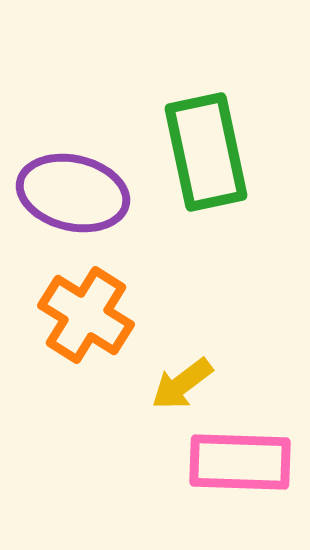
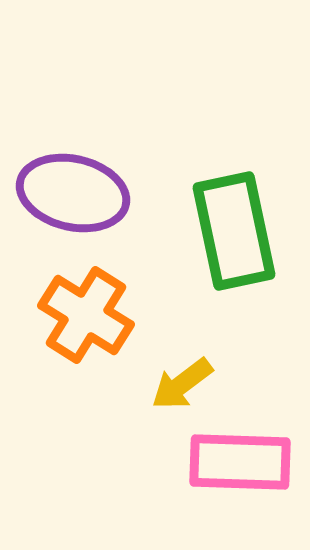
green rectangle: moved 28 px right, 79 px down
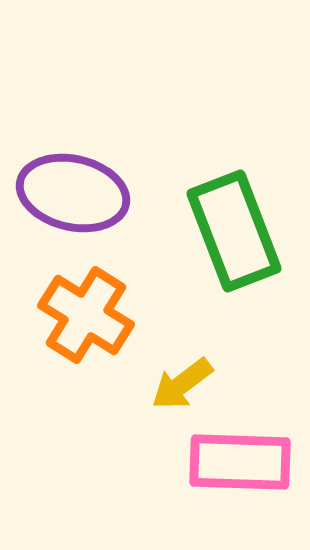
green rectangle: rotated 9 degrees counterclockwise
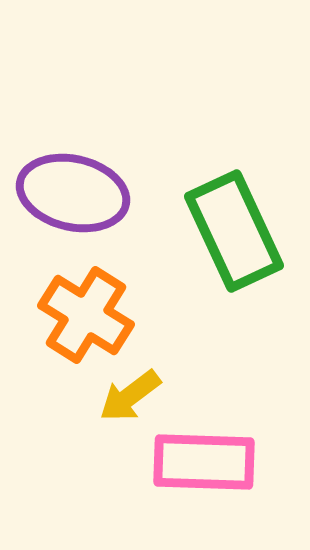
green rectangle: rotated 4 degrees counterclockwise
yellow arrow: moved 52 px left, 12 px down
pink rectangle: moved 36 px left
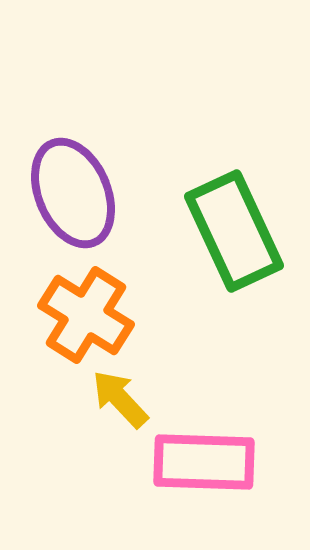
purple ellipse: rotated 54 degrees clockwise
yellow arrow: moved 10 px left, 3 px down; rotated 84 degrees clockwise
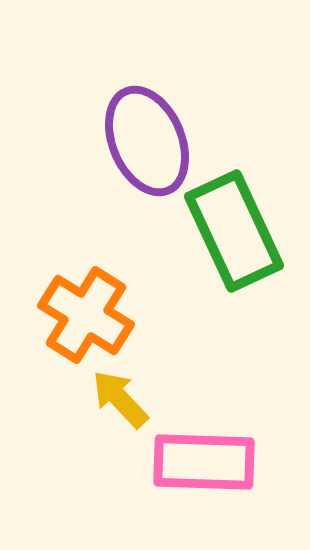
purple ellipse: moved 74 px right, 52 px up
